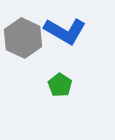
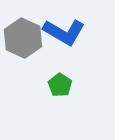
blue L-shape: moved 1 px left, 1 px down
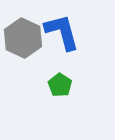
blue L-shape: moved 2 px left; rotated 135 degrees counterclockwise
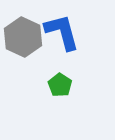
gray hexagon: moved 1 px up
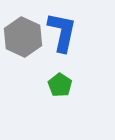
blue L-shape: rotated 27 degrees clockwise
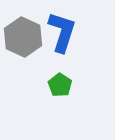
blue L-shape: rotated 6 degrees clockwise
